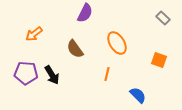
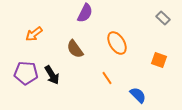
orange line: moved 4 px down; rotated 48 degrees counterclockwise
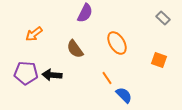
black arrow: rotated 126 degrees clockwise
blue semicircle: moved 14 px left
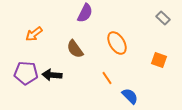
blue semicircle: moved 6 px right, 1 px down
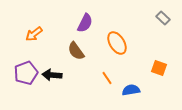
purple semicircle: moved 10 px down
brown semicircle: moved 1 px right, 2 px down
orange square: moved 8 px down
purple pentagon: rotated 25 degrees counterclockwise
blue semicircle: moved 1 px right, 6 px up; rotated 54 degrees counterclockwise
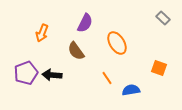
orange arrow: moved 8 px right, 1 px up; rotated 30 degrees counterclockwise
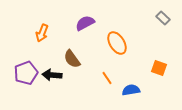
purple semicircle: rotated 144 degrees counterclockwise
brown semicircle: moved 4 px left, 8 px down
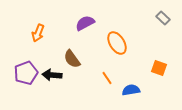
orange arrow: moved 4 px left
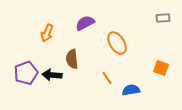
gray rectangle: rotated 48 degrees counterclockwise
orange arrow: moved 9 px right
brown semicircle: rotated 30 degrees clockwise
orange square: moved 2 px right
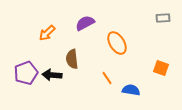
orange arrow: rotated 24 degrees clockwise
blue semicircle: rotated 18 degrees clockwise
